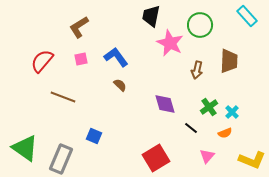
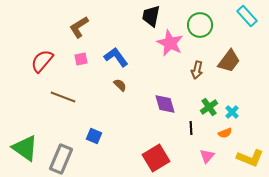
brown trapezoid: rotated 35 degrees clockwise
black line: rotated 48 degrees clockwise
yellow L-shape: moved 2 px left, 2 px up
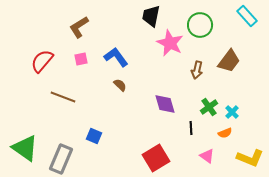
pink triangle: rotated 35 degrees counterclockwise
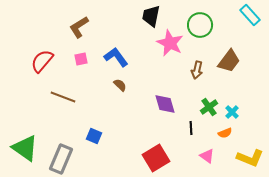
cyan rectangle: moved 3 px right, 1 px up
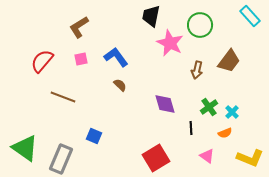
cyan rectangle: moved 1 px down
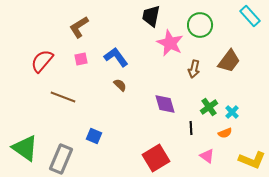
brown arrow: moved 3 px left, 1 px up
yellow L-shape: moved 2 px right, 2 px down
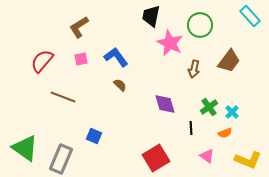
yellow L-shape: moved 4 px left
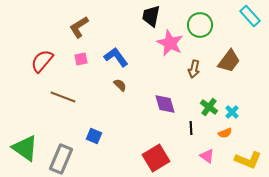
green cross: rotated 18 degrees counterclockwise
